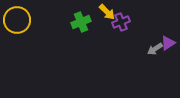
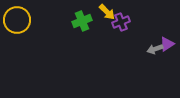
green cross: moved 1 px right, 1 px up
purple triangle: moved 1 px left, 1 px down
gray arrow: rotated 14 degrees clockwise
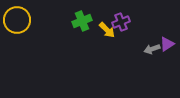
yellow arrow: moved 18 px down
gray arrow: moved 3 px left
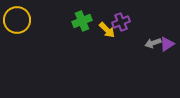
gray arrow: moved 1 px right, 6 px up
